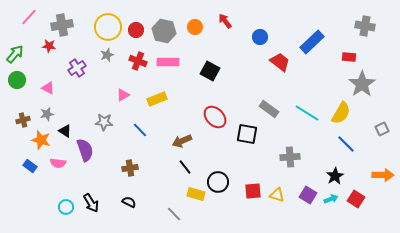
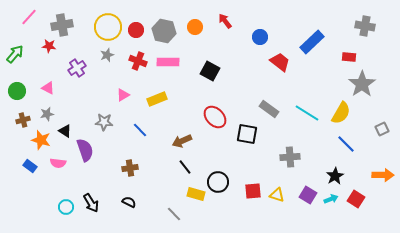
green circle at (17, 80): moved 11 px down
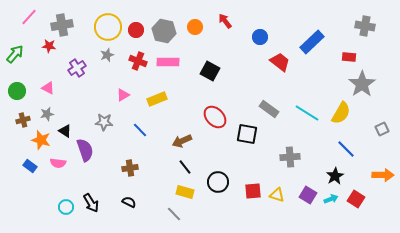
blue line at (346, 144): moved 5 px down
yellow rectangle at (196, 194): moved 11 px left, 2 px up
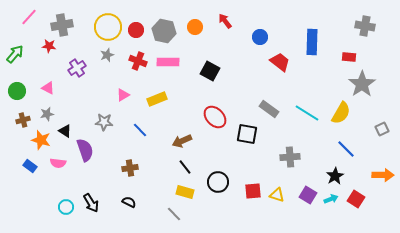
blue rectangle at (312, 42): rotated 45 degrees counterclockwise
